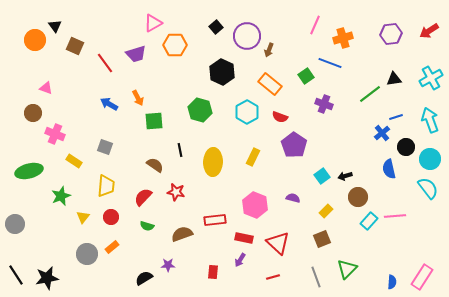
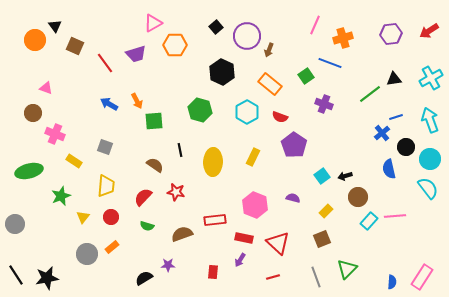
orange arrow at (138, 98): moved 1 px left, 3 px down
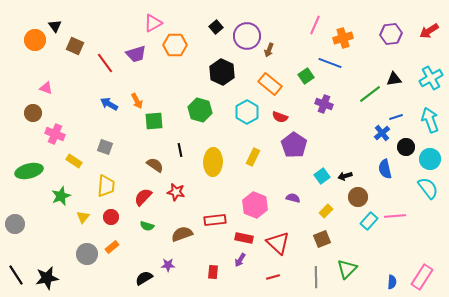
blue semicircle at (389, 169): moved 4 px left
gray line at (316, 277): rotated 20 degrees clockwise
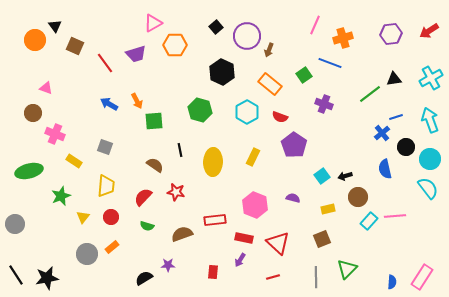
green square at (306, 76): moved 2 px left, 1 px up
yellow rectangle at (326, 211): moved 2 px right, 2 px up; rotated 32 degrees clockwise
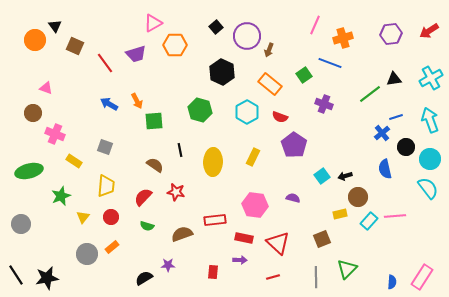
pink hexagon at (255, 205): rotated 15 degrees counterclockwise
yellow rectangle at (328, 209): moved 12 px right, 5 px down
gray circle at (15, 224): moved 6 px right
purple arrow at (240, 260): rotated 120 degrees counterclockwise
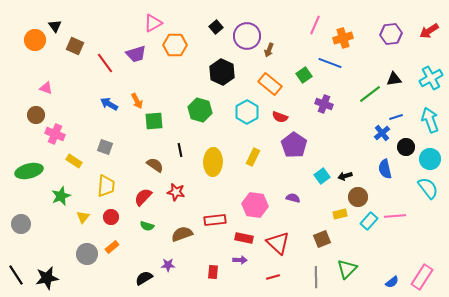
brown circle at (33, 113): moved 3 px right, 2 px down
blue semicircle at (392, 282): rotated 48 degrees clockwise
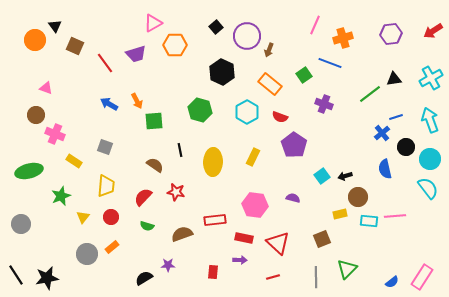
red arrow at (429, 31): moved 4 px right
cyan rectangle at (369, 221): rotated 54 degrees clockwise
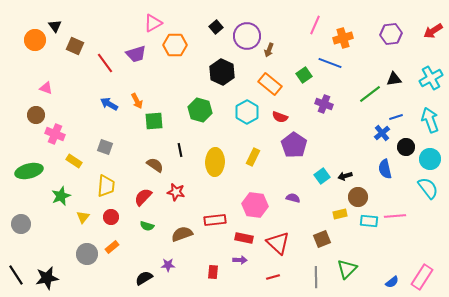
yellow ellipse at (213, 162): moved 2 px right
